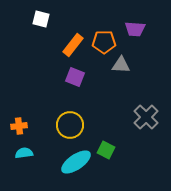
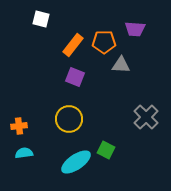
yellow circle: moved 1 px left, 6 px up
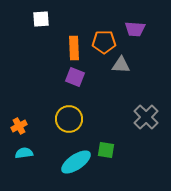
white square: rotated 18 degrees counterclockwise
orange rectangle: moved 1 px right, 3 px down; rotated 40 degrees counterclockwise
orange cross: rotated 21 degrees counterclockwise
green square: rotated 18 degrees counterclockwise
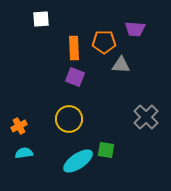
cyan ellipse: moved 2 px right, 1 px up
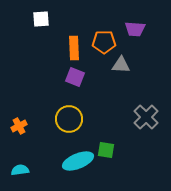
cyan semicircle: moved 4 px left, 17 px down
cyan ellipse: rotated 12 degrees clockwise
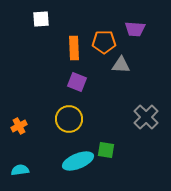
purple square: moved 2 px right, 5 px down
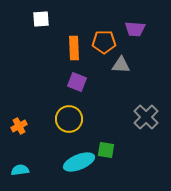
cyan ellipse: moved 1 px right, 1 px down
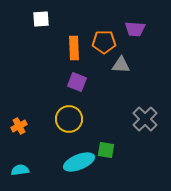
gray cross: moved 1 px left, 2 px down
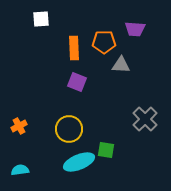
yellow circle: moved 10 px down
